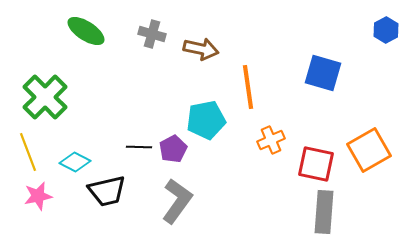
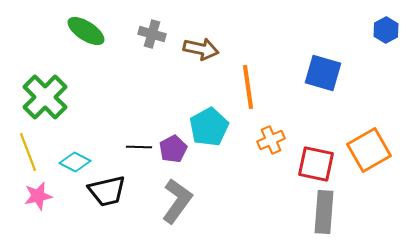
cyan pentagon: moved 3 px right, 7 px down; rotated 18 degrees counterclockwise
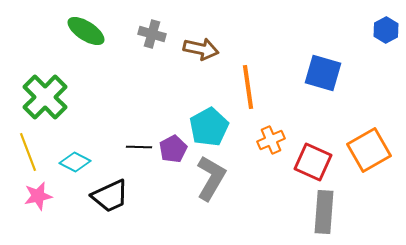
red square: moved 3 px left, 2 px up; rotated 12 degrees clockwise
black trapezoid: moved 3 px right, 5 px down; rotated 12 degrees counterclockwise
gray L-shape: moved 34 px right, 23 px up; rotated 6 degrees counterclockwise
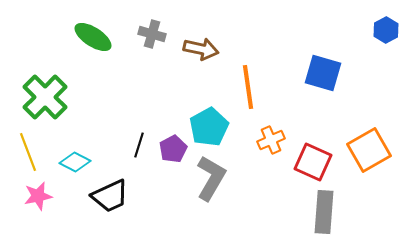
green ellipse: moved 7 px right, 6 px down
black line: moved 2 px up; rotated 75 degrees counterclockwise
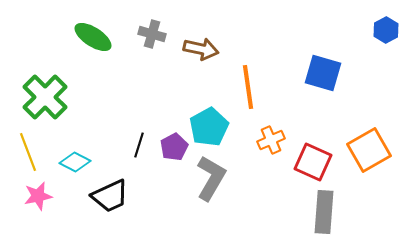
purple pentagon: moved 1 px right, 2 px up
